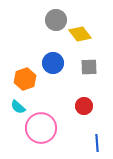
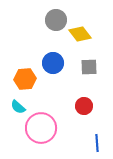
orange hexagon: rotated 15 degrees clockwise
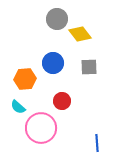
gray circle: moved 1 px right, 1 px up
red circle: moved 22 px left, 5 px up
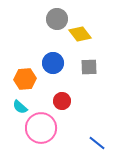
cyan semicircle: moved 2 px right
blue line: rotated 48 degrees counterclockwise
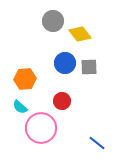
gray circle: moved 4 px left, 2 px down
blue circle: moved 12 px right
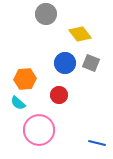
gray circle: moved 7 px left, 7 px up
gray square: moved 2 px right, 4 px up; rotated 24 degrees clockwise
red circle: moved 3 px left, 6 px up
cyan semicircle: moved 2 px left, 4 px up
pink circle: moved 2 px left, 2 px down
blue line: rotated 24 degrees counterclockwise
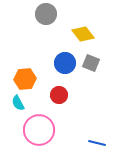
yellow diamond: moved 3 px right
cyan semicircle: rotated 21 degrees clockwise
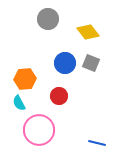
gray circle: moved 2 px right, 5 px down
yellow diamond: moved 5 px right, 2 px up
red circle: moved 1 px down
cyan semicircle: moved 1 px right
